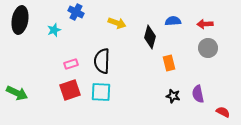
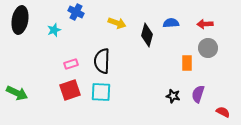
blue semicircle: moved 2 px left, 2 px down
black diamond: moved 3 px left, 2 px up
orange rectangle: moved 18 px right; rotated 14 degrees clockwise
purple semicircle: rotated 30 degrees clockwise
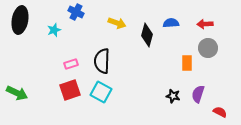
cyan square: rotated 25 degrees clockwise
red semicircle: moved 3 px left
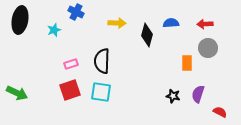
yellow arrow: rotated 18 degrees counterclockwise
cyan square: rotated 20 degrees counterclockwise
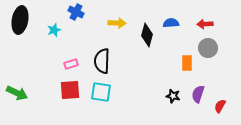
red square: rotated 15 degrees clockwise
red semicircle: moved 6 px up; rotated 88 degrees counterclockwise
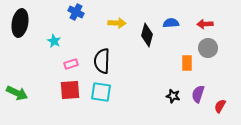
black ellipse: moved 3 px down
cyan star: moved 11 px down; rotated 24 degrees counterclockwise
